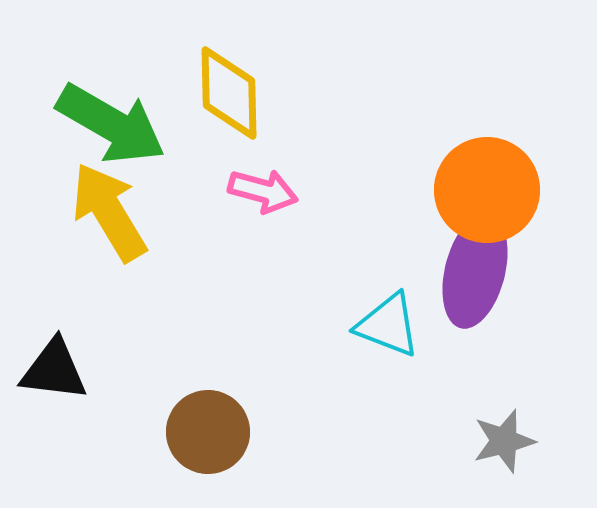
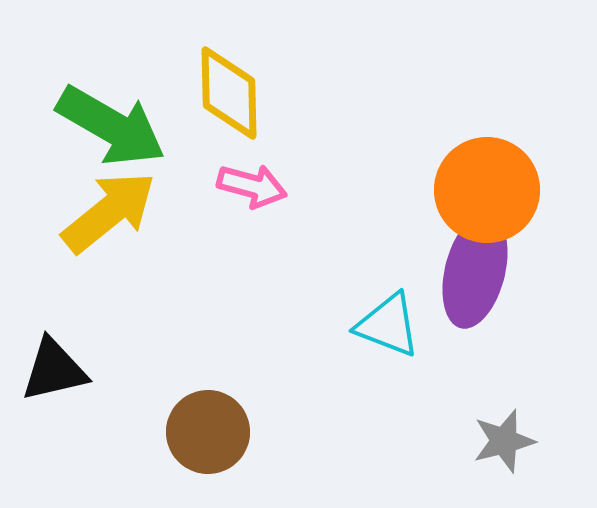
green arrow: moved 2 px down
pink arrow: moved 11 px left, 5 px up
yellow arrow: rotated 82 degrees clockwise
black triangle: rotated 20 degrees counterclockwise
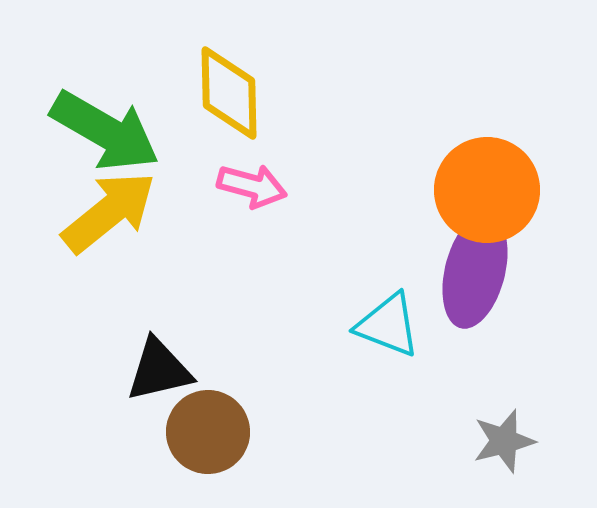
green arrow: moved 6 px left, 5 px down
black triangle: moved 105 px right
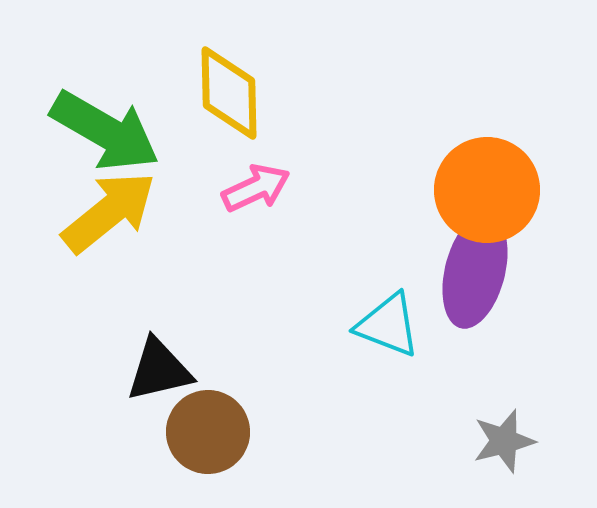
pink arrow: moved 4 px right, 2 px down; rotated 40 degrees counterclockwise
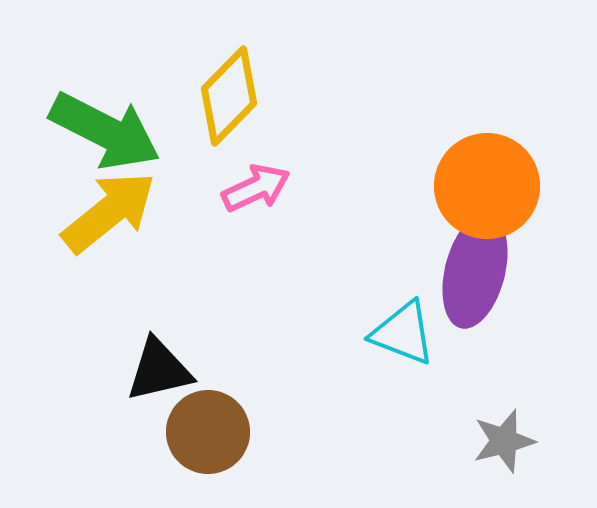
yellow diamond: moved 3 px down; rotated 46 degrees clockwise
green arrow: rotated 3 degrees counterclockwise
orange circle: moved 4 px up
cyan triangle: moved 15 px right, 8 px down
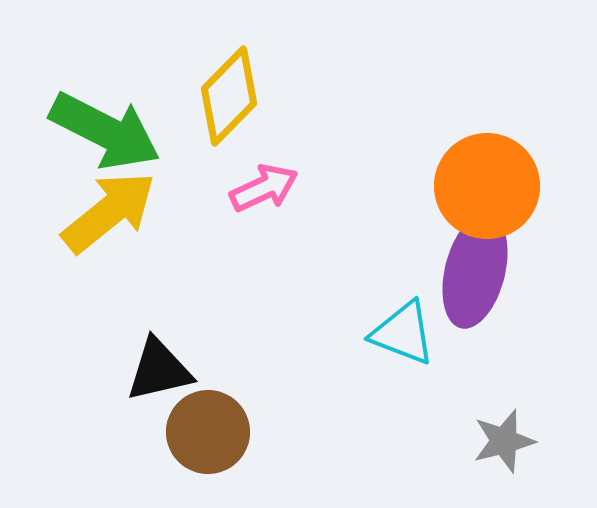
pink arrow: moved 8 px right
